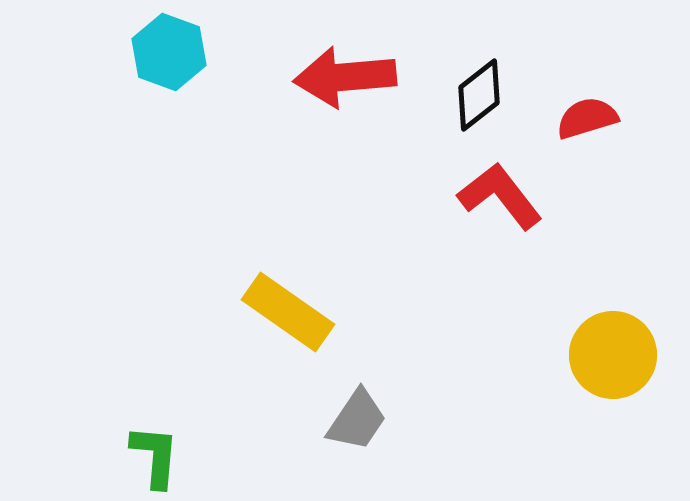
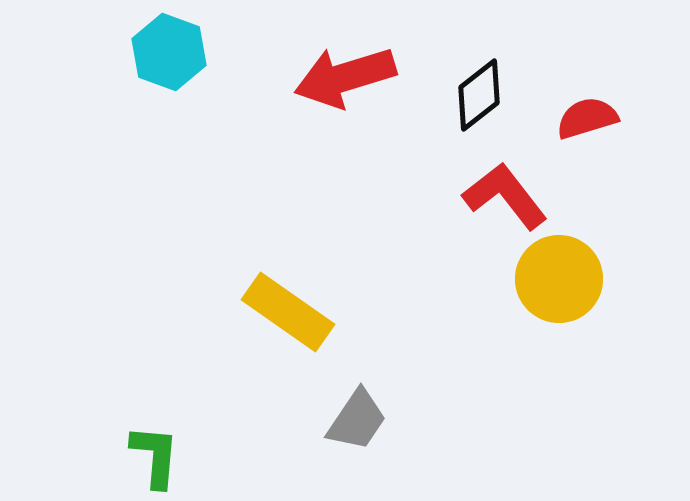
red arrow: rotated 12 degrees counterclockwise
red L-shape: moved 5 px right
yellow circle: moved 54 px left, 76 px up
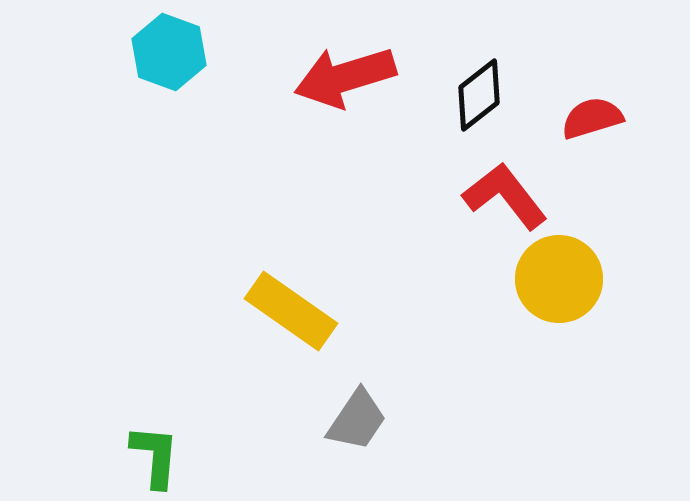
red semicircle: moved 5 px right
yellow rectangle: moved 3 px right, 1 px up
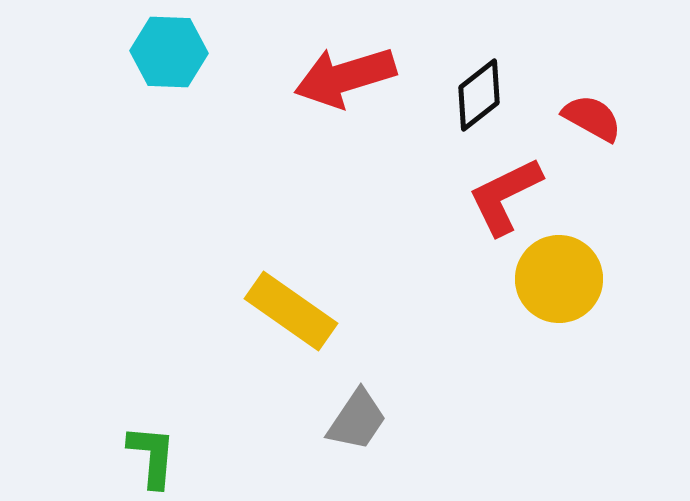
cyan hexagon: rotated 18 degrees counterclockwise
red semicircle: rotated 46 degrees clockwise
red L-shape: rotated 78 degrees counterclockwise
green L-shape: moved 3 px left
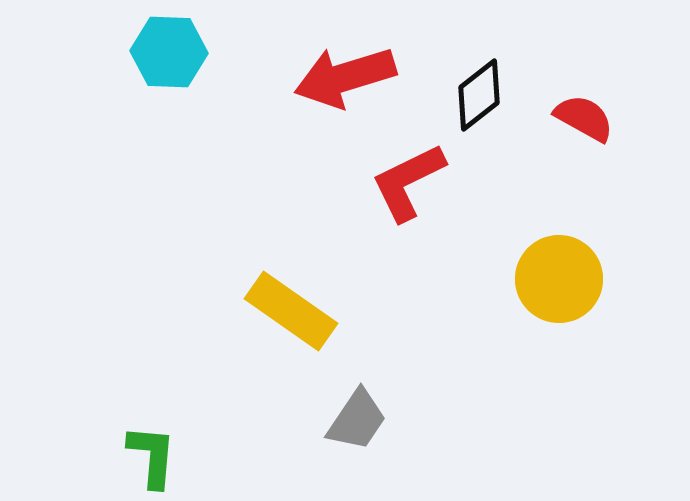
red semicircle: moved 8 px left
red L-shape: moved 97 px left, 14 px up
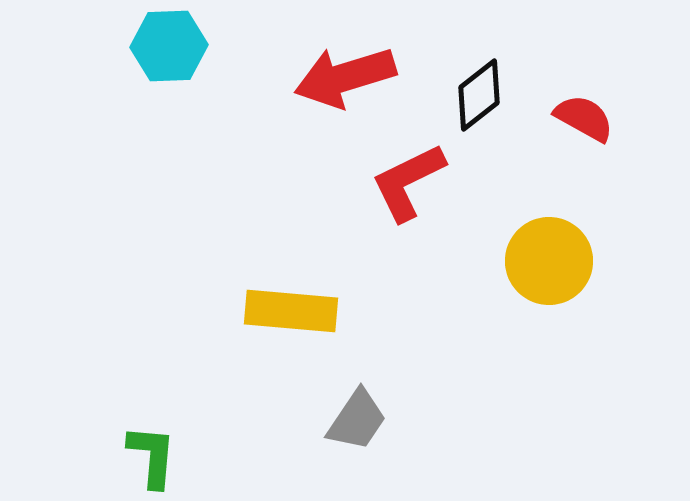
cyan hexagon: moved 6 px up; rotated 4 degrees counterclockwise
yellow circle: moved 10 px left, 18 px up
yellow rectangle: rotated 30 degrees counterclockwise
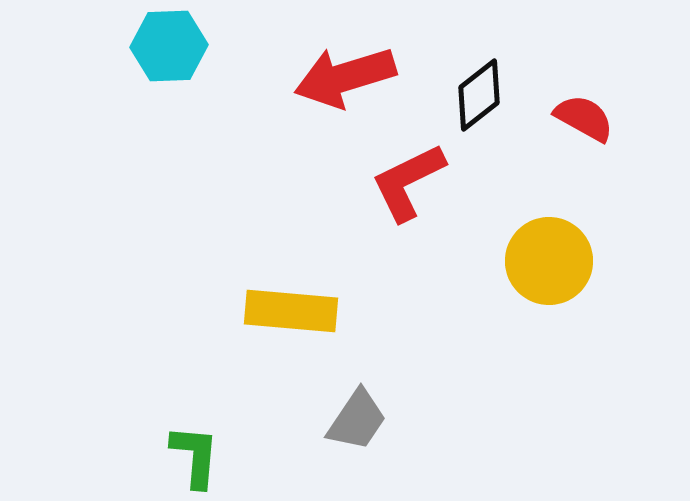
green L-shape: moved 43 px right
